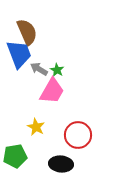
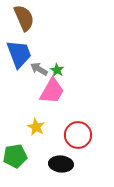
brown semicircle: moved 3 px left, 14 px up
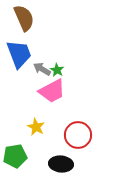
gray arrow: moved 3 px right
pink trapezoid: rotated 32 degrees clockwise
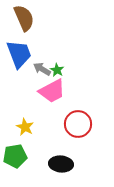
yellow star: moved 11 px left
red circle: moved 11 px up
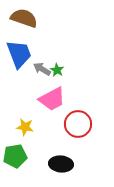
brown semicircle: rotated 48 degrees counterclockwise
pink trapezoid: moved 8 px down
yellow star: rotated 18 degrees counterclockwise
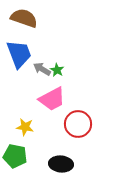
green pentagon: rotated 20 degrees clockwise
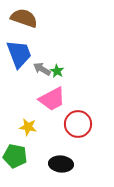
green star: moved 1 px down
yellow star: moved 3 px right
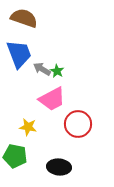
black ellipse: moved 2 px left, 3 px down
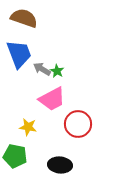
black ellipse: moved 1 px right, 2 px up
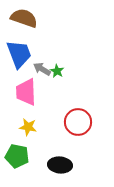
pink trapezoid: moved 26 px left, 7 px up; rotated 116 degrees clockwise
red circle: moved 2 px up
green pentagon: moved 2 px right
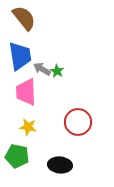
brown semicircle: rotated 32 degrees clockwise
blue trapezoid: moved 1 px right, 2 px down; rotated 12 degrees clockwise
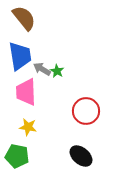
red circle: moved 8 px right, 11 px up
black ellipse: moved 21 px right, 9 px up; rotated 35 degrees clockwise
